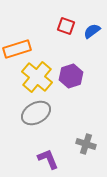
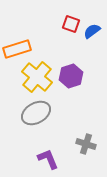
red square: moved 5 px right, 2 px up
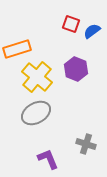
purple hexagon: moved 5 px right, 7 px up; rotated 20 degrees counterclockwise
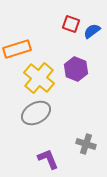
yellow cross: moved 2 px right, 1 px down
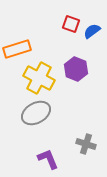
yellow cross: rotated 12 degrees counterclockwise
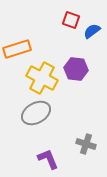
red square: moved 4 px up
purple hexagon: rotated 15 degrees counterclockwise
yellow cross: moved 3 px right
